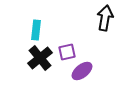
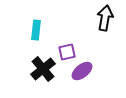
black cross: moved 3 px right, 11 px down
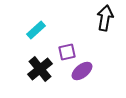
cyan rectangle: rotated 42 degrees clockwise
black cross: moved 3 px left
